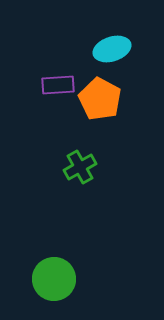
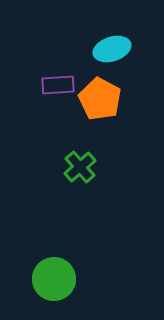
green cross: rotated 12 degrees counterclockwise
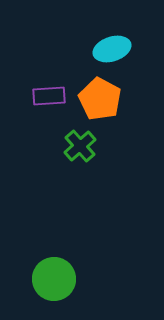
purple rectangle: moved 9 px left, 11 px down
green cross: moved 21 px up
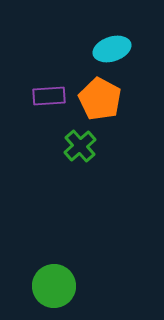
green circle: moved 7 px down
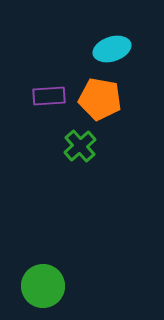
orange pentagon: rotated 18 degrees counterclockwise
green circle: moved 11 px left
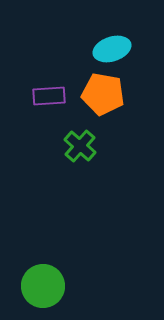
orange pentagon: moved 3 px right, 5 px up
green cross: rotated 8 degrees counterclockwise
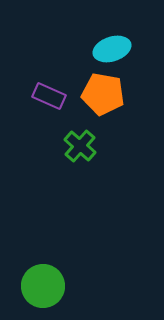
purple rectangle: rotated 28 degrees clockwise
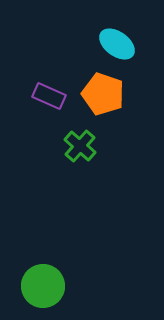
cyan ellipse: moved 5 px right, 5 px up; rotated 54 degrees clockwise
orange pentagon: rotated 9 degrees clockwise
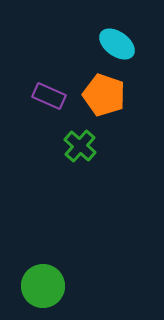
orange pentagon: moved 1 px right, 1 px down
